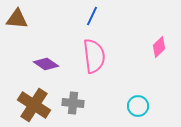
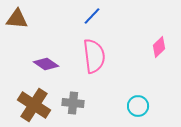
blue line: rotated 18 degrees clockwise
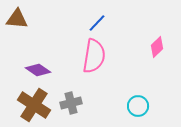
blue line: moved 5 px right, 7 px down
pink diamond: moved 2 px left
pink semicircle: rotated 16 degrees clockwise
purple diamond: moved 8 px left, 6 px down
gray cross: moved 2 px left; rotated 20 degrees counterclockwise
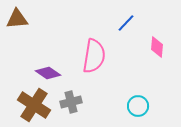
brown triangle: rotated 10 degrees counterclockwise
blue line: moved 29 px right
pink diamond: rotated 40 degrees counterclockwise
purple diamond: moved 10 px right, 3 px down
gray cross: moved 1 px up
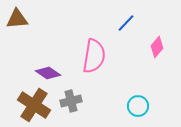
pink diamond: rotated 35 degrees clockwise
gray cross: moved 1 px up
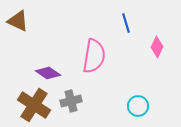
brown triangle: moved 1 px right, 2 px down; rotated 30 degrees clockwise
blue line: rotated 60 degrees counterclockwise
pink diamond: rotated 15 degrees counterclockwise
